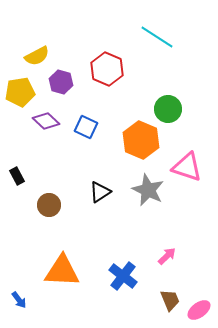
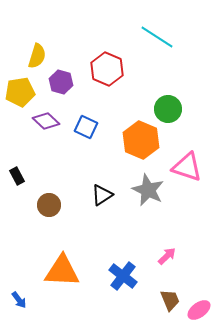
yellow semicircle: rotated 45 degrees counterclockwise
black triangle: moved 2 px right, 3 px down
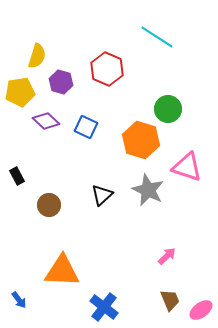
orange hexagon: rotated 6 degrees counterclockwise
black triangle: rotated 10 degrees counterclockwise
blue cross: moved 19 px left, 31 px down
pink ellipse: moved 2 px right
